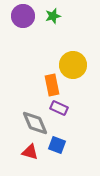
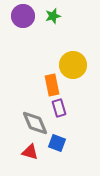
purple rectangle: rotated 48 degrees clockwise
blue square: moved 2 px up
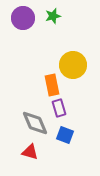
purple circle: moved 2 px down
blue square: moved 8 px right, 8 px up
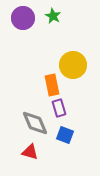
green star: rotated 28 degrees counterclockwise
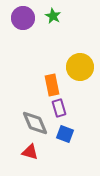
yellow circle: moved 7 px right, 2 px down
blue square: moved 1 px up
